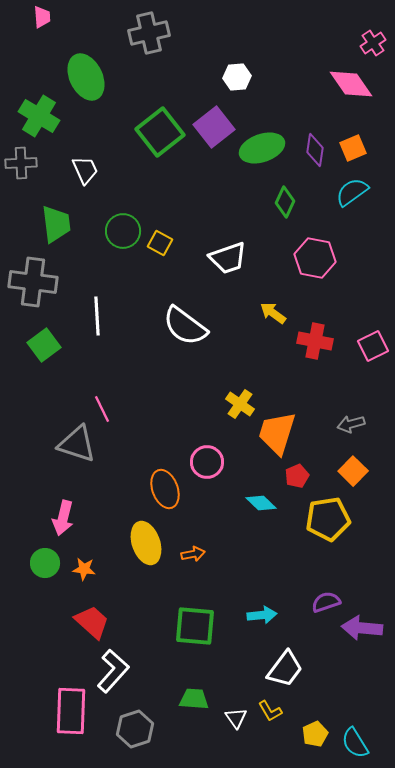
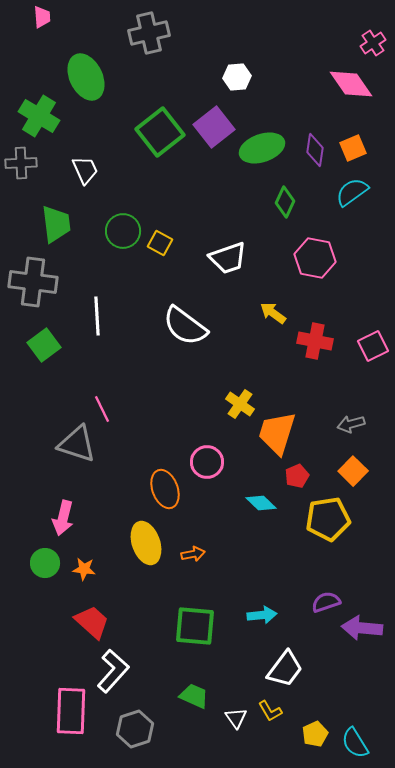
green trapezoid at (194, 699): moved 3 px up; rotated 20 degrees clockwise
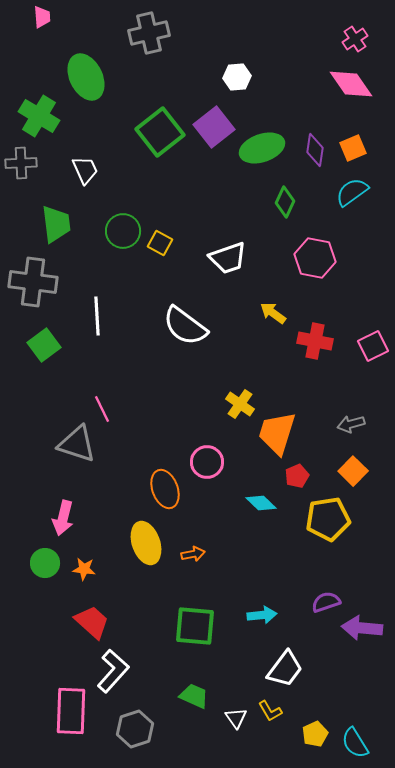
pink cross at (373, 43): moved 18 px left, 4 px up
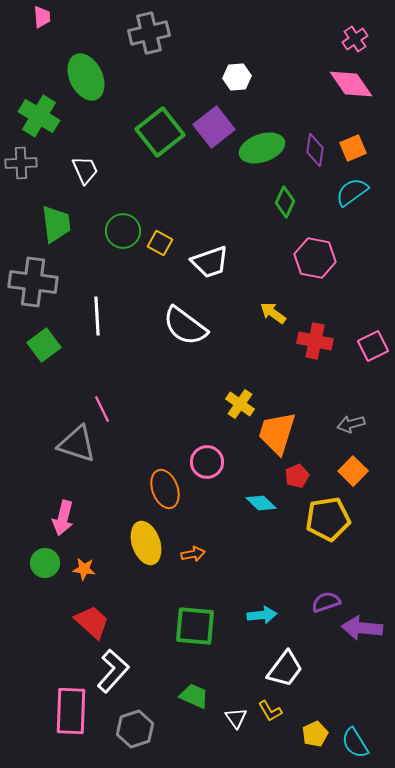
white trapezoid at (228, 258): moved 18 px left, 4 px down
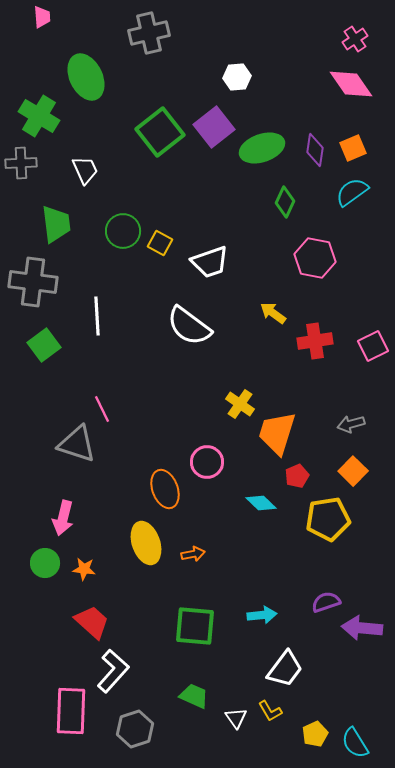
white semicircle at (185, 326): moved 4 px right
red cross at (315, 341): rotated 20 degrees counterclockwise
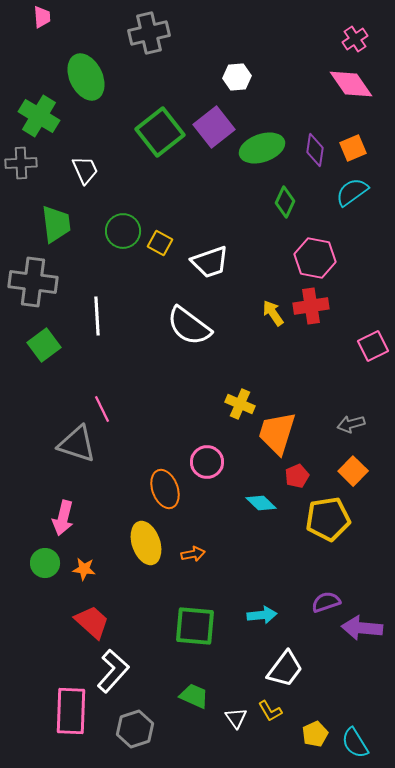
yellow arrow at (273, 313): rotated 20 degrees clockwise
red cross at (315, 341): moved 4 px left, 35 px up
yellow cross at (240, 404): rotated 12 degrees counterclockwise
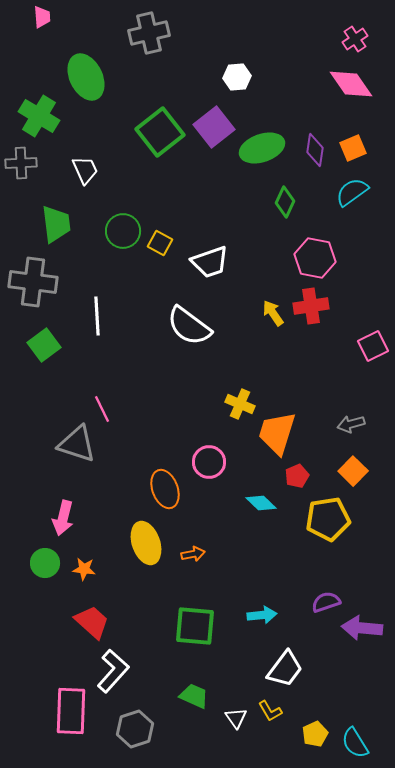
pink circle at (207, 462): moved 2 px right
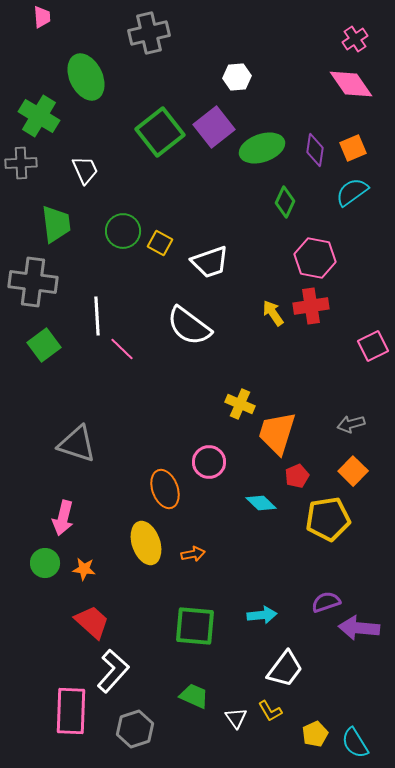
pink line at (102, 409): moved 20 px right, 60 px up; rotated 20 degrees counterclockwise
purple arrow at (362, 628): moved 3 px left
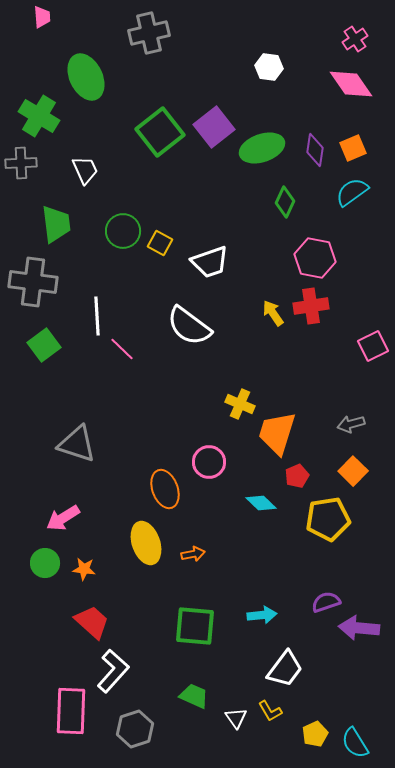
white hexagon at (237, 77): moved 32 px right, 10 px up; rotated 12 degrees clockwise
pink arrow at (63, 518): rotated 44 degrees clockwise
